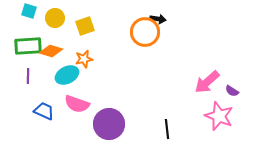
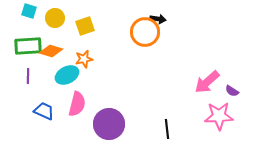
pink semicircle: rotated 95 degrees counterclockwise
pink star: rotated 24 degrees counterclockwise
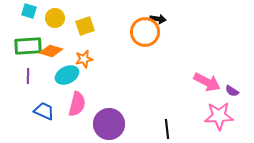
pink arrow: rotated 112 degrees counterclockwise
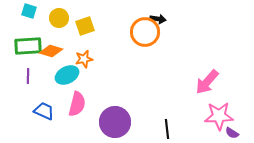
yellow circle: moved 4 px right
pink arrow: rotated 104 degrees clockwise
purple semicircle: moved 42 px down
purple circle: moved 6 px right, 2 px up
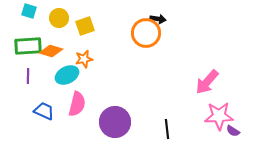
orange circle: moved 1 px right, 1 px down
purple semicircle: moved 1 px right, 2 px up
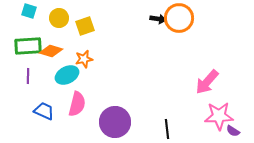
orange circle: moved 33 px right, 15 px up
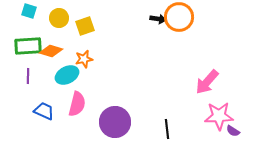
orange circle: moved 1 px up
